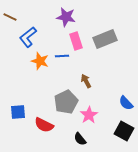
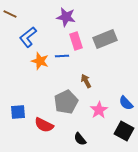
brown line: moved 3 px up
pink star: moved 10 px right, 5 px up
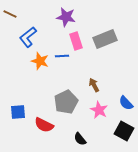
brown arrow: moved 8 px right, 4 px down
pink star: rotated 12 degrees counterclockwise
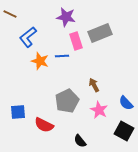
gray rectangle: moved 5 px left, 6 px up
gray pentagon: moved 1 px right, 1 px up
black semicircle: moved 2 px down
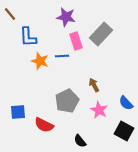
brown line: rotated 24 degrees clockwise
gray rectangle: moved 1 px right, 1 px down; rotated 25 degrees counterclockwise
blue L-shape: rotated 55 degrees counterclockwise
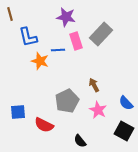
brown line: rotated 24 degrees clockwise
blue L-shape: rotated 10 degrees counterclockwise
blue line: moved 4 px left, 6 px up
pink star: moved 1 px left
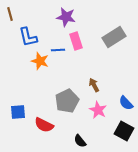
gray rectangle: moved 13 px right, 3 px down; rotated 15 degrees clockwise
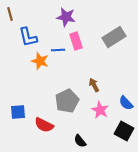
pink star: moved 2 px right
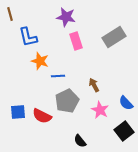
blue line: moved 26 px down
red semicircle: moved 2 px left, 9 px up
black square: rotated 24 degrees clockwise
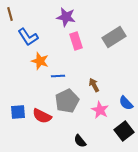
blue L-shape: rotated 20 degrees counterclockwise
